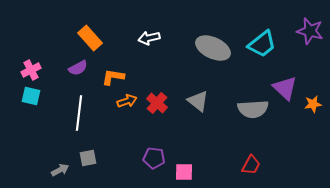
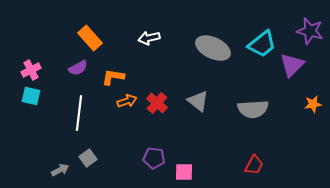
purple triangle: moved 7 px right, 23 px up; rotated 32 degrees clockwise
gray square: rotated 24 degrees counterclockwise
red trapezoid: moved 3 px right
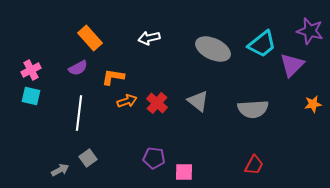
gray ellipse: moved 1 px down
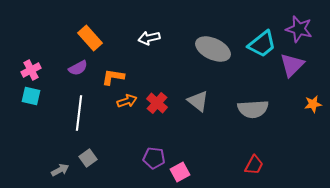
purple star: moved 11 px left, 2 px up
pink square: moved 4 px left; rotated 30 degrees counterclockwise
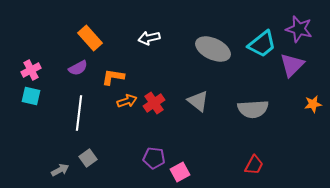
red cross: moved 3 px left; rotated 15 degrees clockwise
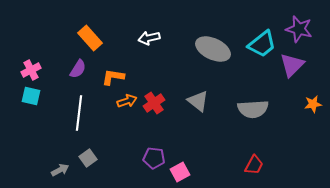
purple semicircle: moved 1 px down; rotated 30 degrees counterclockwise
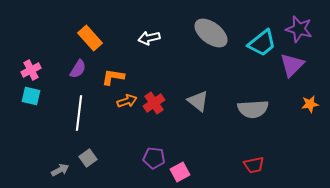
cyan trapezoid: moved 1 px up
gray ellipse: moved 2 px left, 16 px up; rotated 12 degrees clockwise
orange star: moved 3 px left
red trapezoid: rotated 50 degrees clockwise
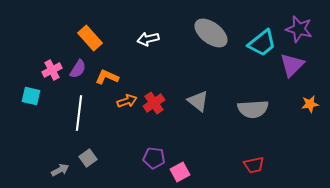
white arrow: moved 1 px left, 1 px down
pink cross: moved 21 px right
orange L-shape: moved 6 px left; rotated 15 degrees clockwise
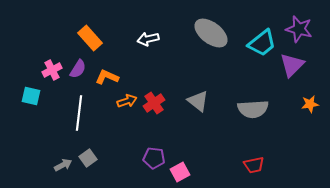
gray arrow: moved 3 px right, 5 px up
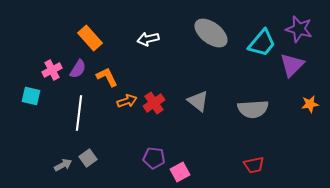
cyan trapezoid: rotated 12 degrees counterclockwise
orange L-shape: rotated 40 degrees clockwise
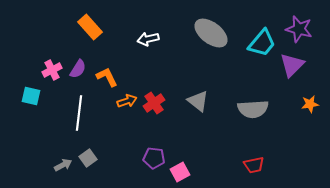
orange rectangle: moved 11 px up
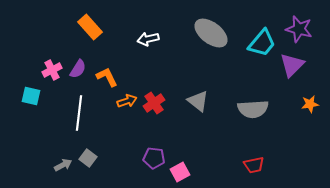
gray square: rotated 18 degrees counterclockwise
